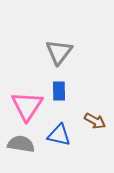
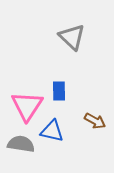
gray triangle: moved 13 px right, 15 px up; rotated 24 degrees counterclockwise
blue triangle: moved 7 px left, 4 px up
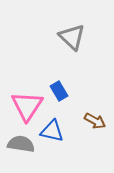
blue rectangle: rotated 30 degrees counterclockwise
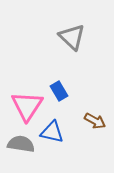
blue triangle: moved 1 px down
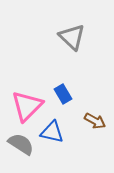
blue rectangle: moved 4 px right, 3 px down
pink triangle: rotated 12 degrees clockwise
gray semicircle: rotated 24 degrees clockwise
